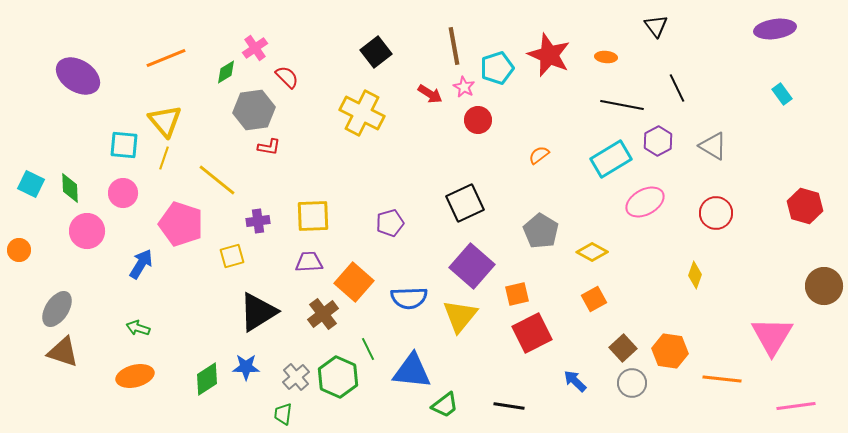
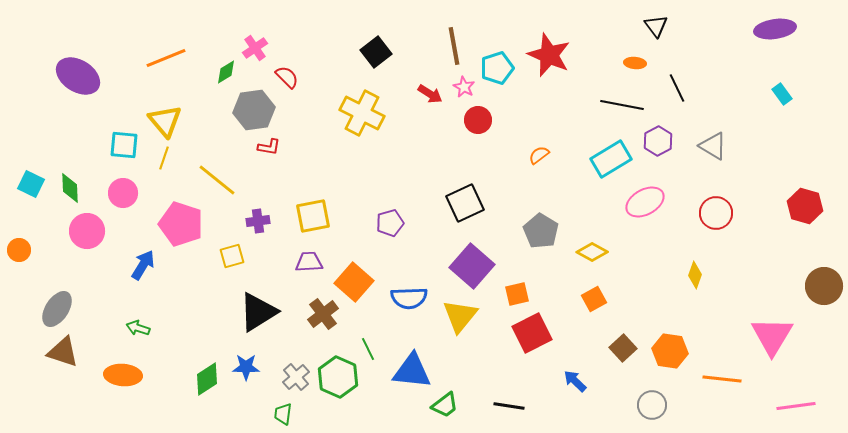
orange ellipse at (606, 57): moved 29 px right, 6 px down
yellow square at (313, 216): rotated 9 degrees counterclockwise
blue arrow at (141, 264): moved 2 px right, 1 px down
orange ellipse at (135, 376): moved 12 px left, 1 px up; rotated 18 degrees clockwise
gray circle at (632, 383): moved 20 px right, 22 px down
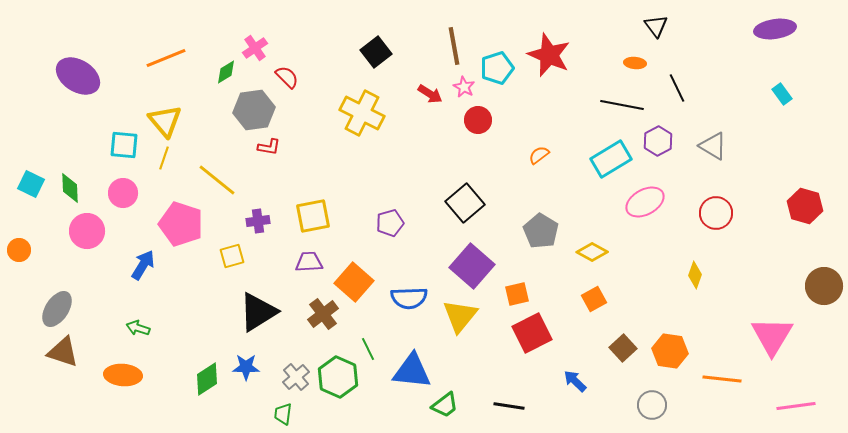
black square at (465, 203): rotated 15 degrees counterclockwise
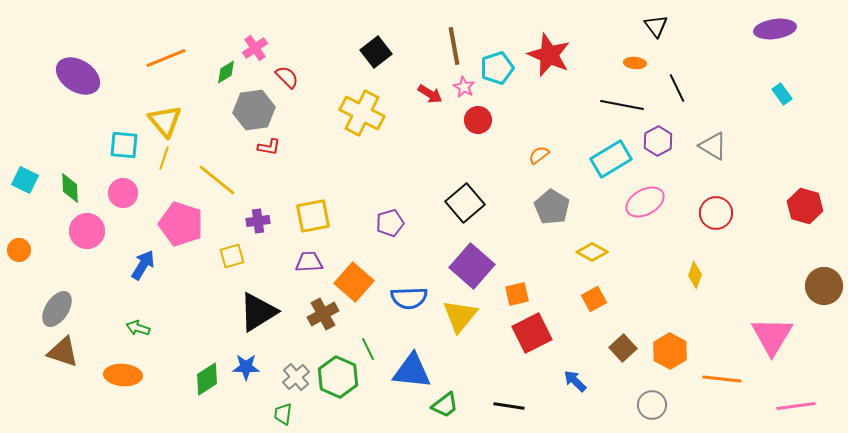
cyan square at (31, 184): moved 6 px left, 4 px up
gray pentagon at (541, 231): moved 11 px right, 24 px up
brown cross at (323, 314): rotated 8 degrees clockwise
orange hexagon at (670, 351): rotated 20 degrees clockwise
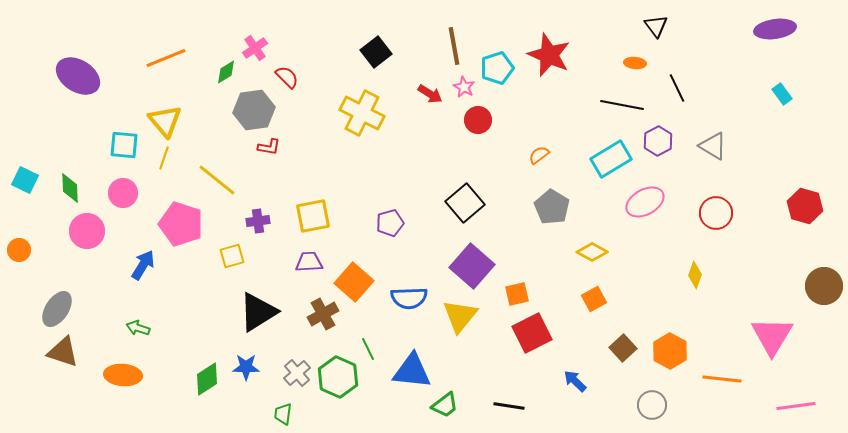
gray cross at (296, 377): moved 1 px right, 4 px up
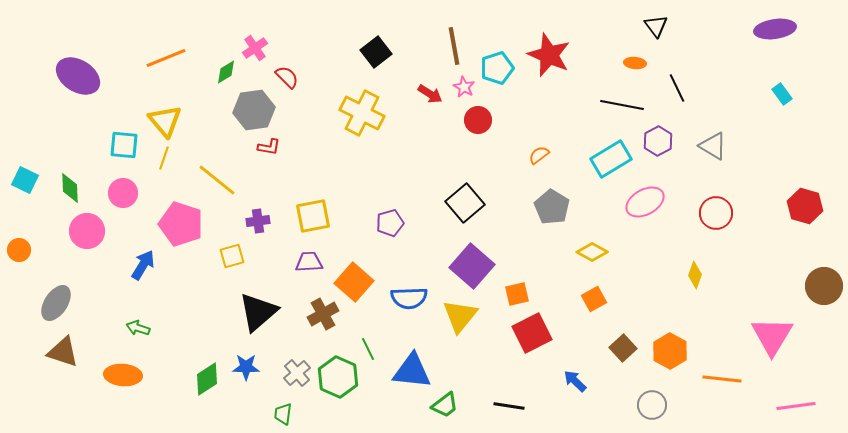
gray ellipse at (57, 309): moved 1 px left, 6 px up
black triangle at (258, 312): rotated 9 degrees counterclockwise
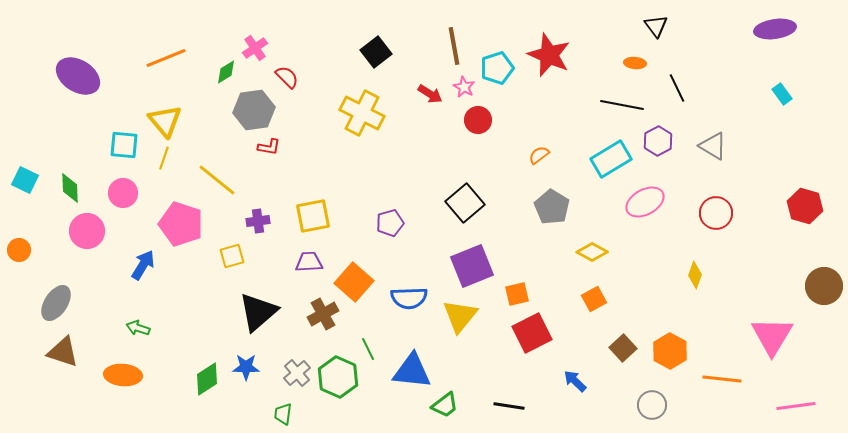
purple square at (472, 266): rotated 27 degrees clockwise
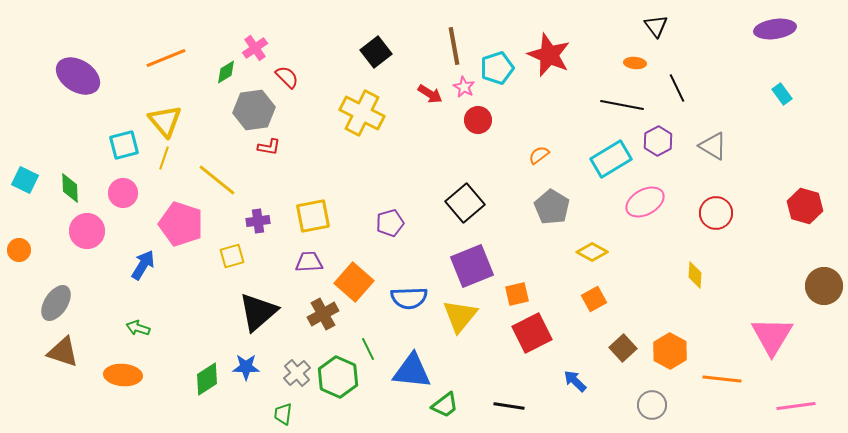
cyan square at (124, 145): rotated 20 degrees counterclockwise
yellow diamond at (695, 275): rotated 16 degrees counterclockwise
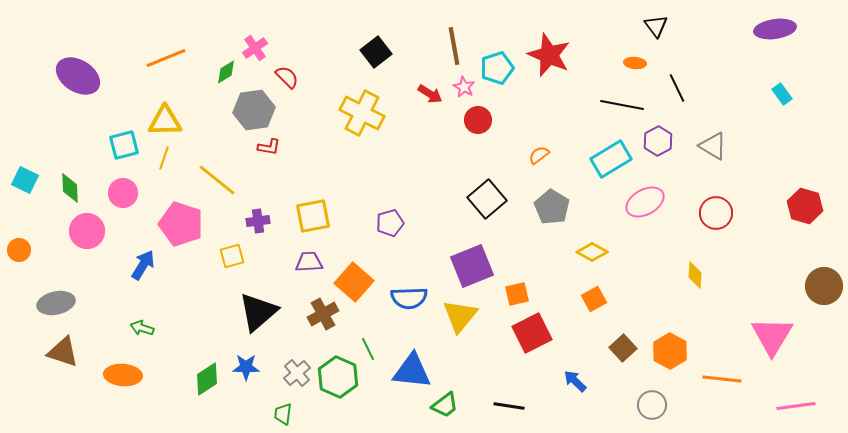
yellow triangle at (165, 121): rotated 51 degrees counterclockwise
black square at (465, 203): moved 22 px right, 4 px up
gray ellipse at (56, 303): rotated 45 degrees clockwise
green arrow at (138, 328): moved 4 px right
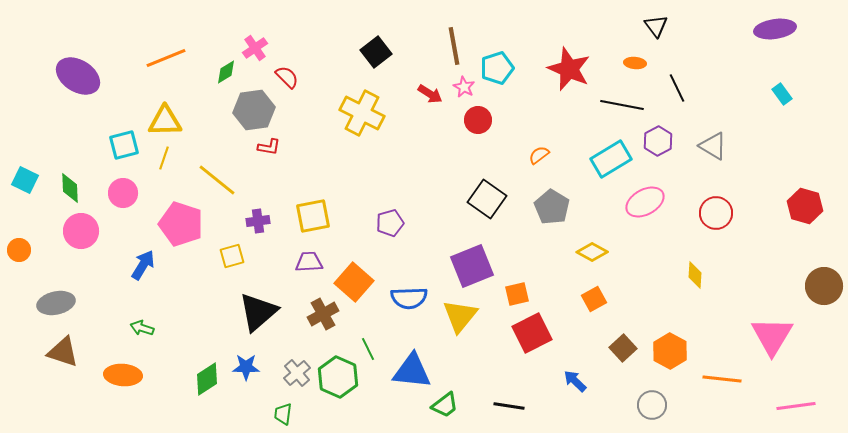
red star at (549, 55): moved 20 px right, 14 px down
black square at (487, 199): rotated 15 degrees counterclockwise
pink circle at (87, 231): moved 6 px left
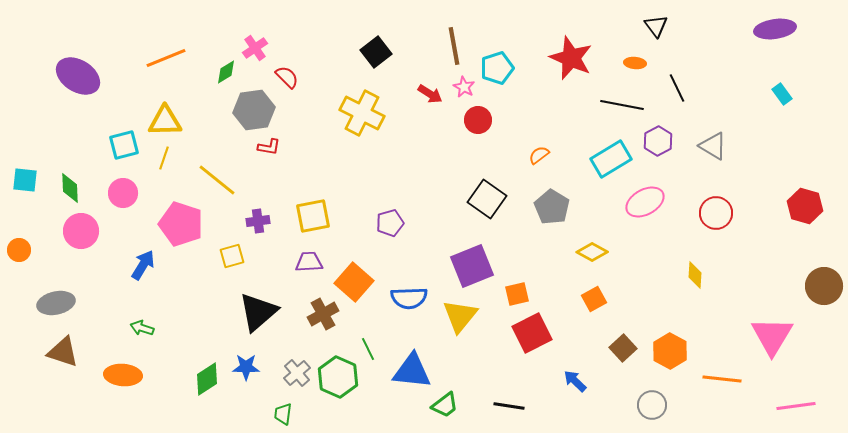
red star at (569, 69): moved 2 px right, 11 px up
cyan square at (25, 180): rotated 20 degrees counterclockwise
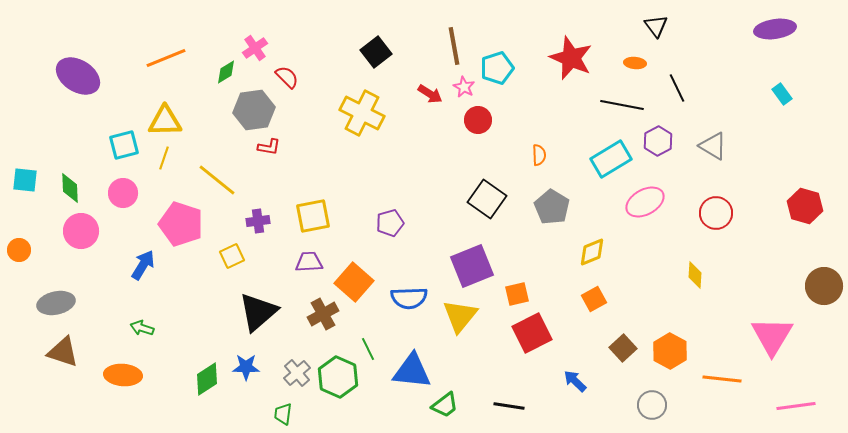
orange semicircle at (539, 155): rotated 125 degrees clockwise
yellow diamond at (592, 252): rotated 52 degrees counterclockwise
yellow square at (232, 256): rotated 10 degrees counterclockwise
